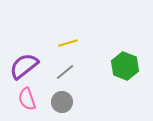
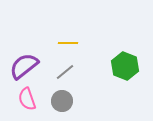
yellow line: rotated 18 degrees clockwise
gray circle: moved 1 px up
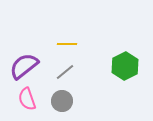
yellow line: moved 1 px left, 1 px down
green hexagon: rotated 12 degrees clockwise
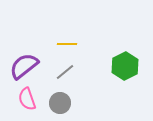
gray circle: moved 2 px left, 2 px down
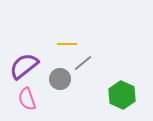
green hexagon: moved 3 px left, 29 px down; rotated 8 degrees counterclockwise
gray line: moved 18 px right, 9 px up
gray circle: moved 24 px up
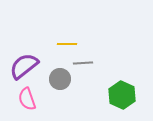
gray line: rotated 36 degrees clockwise
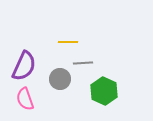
yellow line: moved 1 px right, 2 px up
purple semicircle: rotated 152 degrees clockwise
green hexagon: moved 18 px left, 4 px up
pink semicircle: moved 2 px left
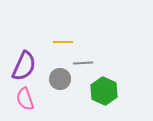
yellow line: moved 5 px left
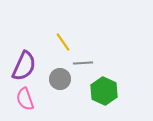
yellow line: rotated 54 degrees clockwise
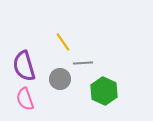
purple semicircle: rotated 140 degrees clockwise
